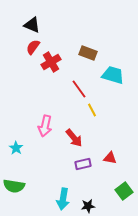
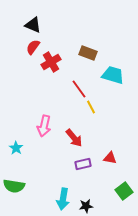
black triangle: moved 1 px right
yellow line: moved 1 px left, 3 px up
pink arrow: moved 1 px left
black star: moved 2 px left
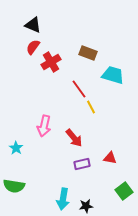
purple rectangle: moved 1 px left
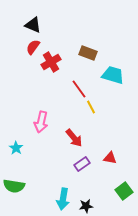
pink arrow: moved 3 px left, 4 px up
purple rectangle: rotated 21 degrees counterclockwise
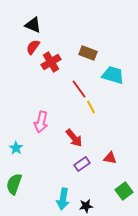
green semicircle: moved 2 px up; rotated 100 degrees clockwise
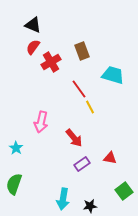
brown rectangle: moved 6 px left, 2 px up; rotated 48 degrees clockwise
yellow line: moved 1 px left
black star: moved 4 px right
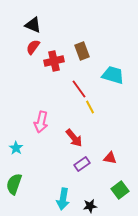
red cross: moved 3 px right, 1 px up; rotated 18 degrees clockwise
green square: moved 4 px left, 1 px up
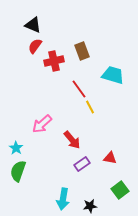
red semicircle: moved 2 px right, 1 px up
pink arrow: moved 1 px right, 2 px down; rotated 35 degrees clockwise
red arrow: moved 2 px left, 2 px down
green semicircle: moved 4 px right, 13 px up
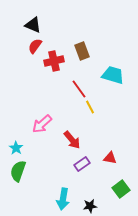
green square: moved 1 px right, 1 px up
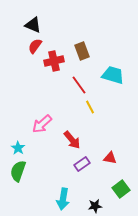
red line: moved 4 px up
cyan star: moved 2 px right
black star: moved 5 px right
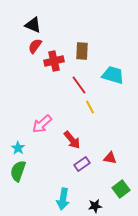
brown rectangle: rotated 24 degrees clockwise
